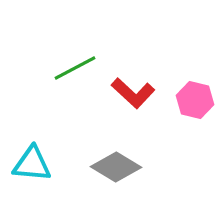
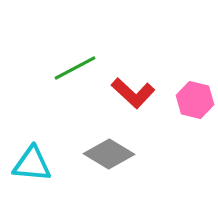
gray diamond: moved 7 px left, 13 px up
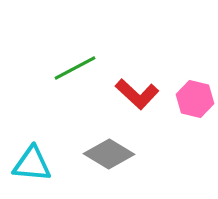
red L-shape: moved 4 px right, 1 px down
pink hexagon: moved 1 px up
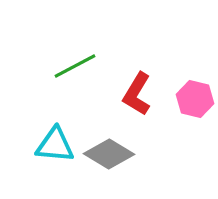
green line: moved 2 px up
red L-shape: rotated 78 degrees clockwise
cyan triangle: moved 23 px right, 19 px up
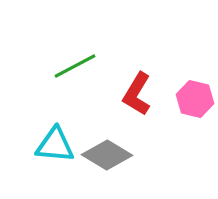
gray diamond: moved 2 px left, 1 px down
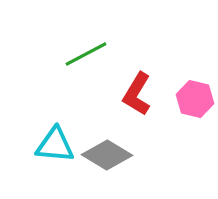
green line: moved 11 px right, 12 px up
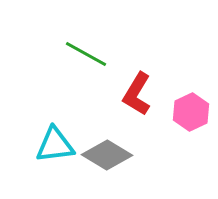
green line: rotated 57 degrees clockwise
pink hexagon: moved 4 px left, 13 px down; rotated 21 degrees clockwise
cyan triangle: rotated 12 degrees counterclockwise
